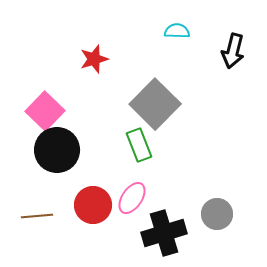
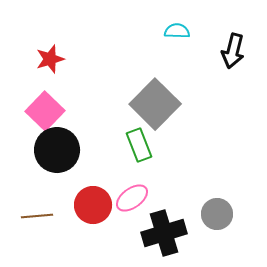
red star: moved 44 px left
pink ellipse: rotated 20 degrees clockwise
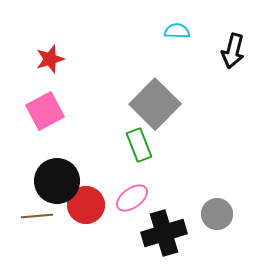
pink square: rotated 18 degrees clockwise
black circle: moved 31 px down
red circle: moved 7 px left
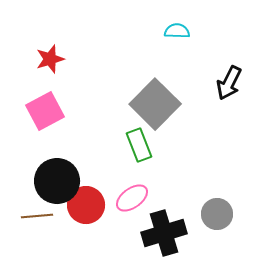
black arrow: moved 4 px left, 32 px down; rotated 12 degrees clockwise
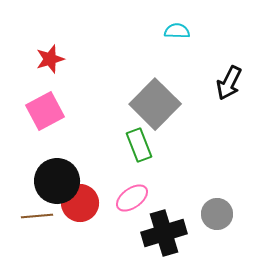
red circle: moved 6 px left, 2 px up
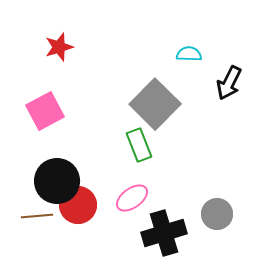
cyan semicircle: moved 12 px right, 23 px down
red star: moved 9 px right, 12 px up
red circle: moved 2 px left, 2 px down
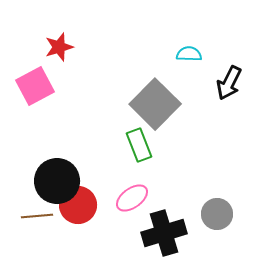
pink square: moved 10 px left, 25 px up
